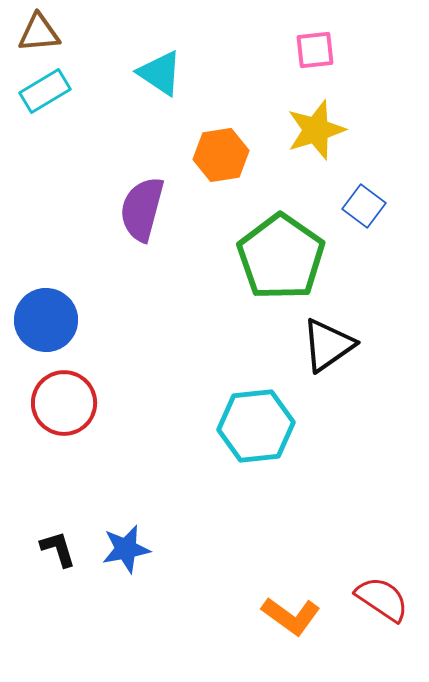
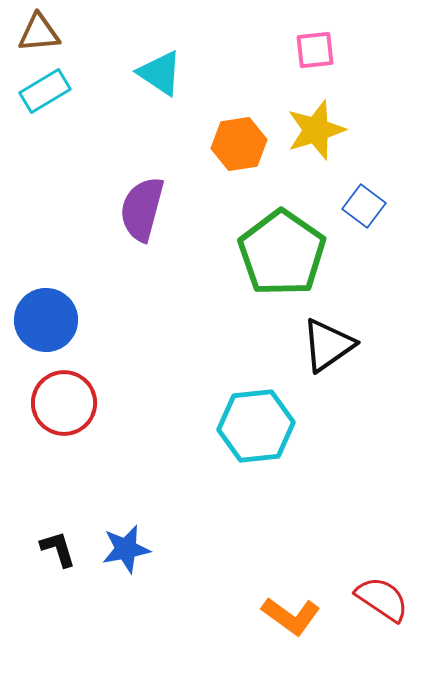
orange hexagon: moved 18 px right, 11 px up
green pentagon: moved 1 px right, 4 px up
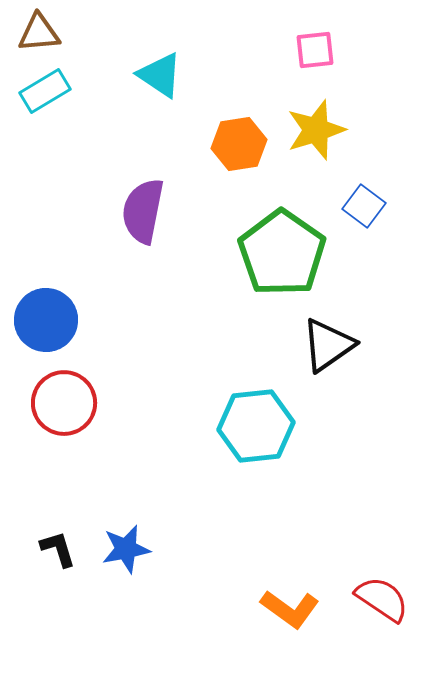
cyan triangle: moved 2 px down
purple semicircle: moved 1 px right, 2 px down; rotated 4 degrees counterclockwise
orange L-shape: moved 1 px left, 7 px up
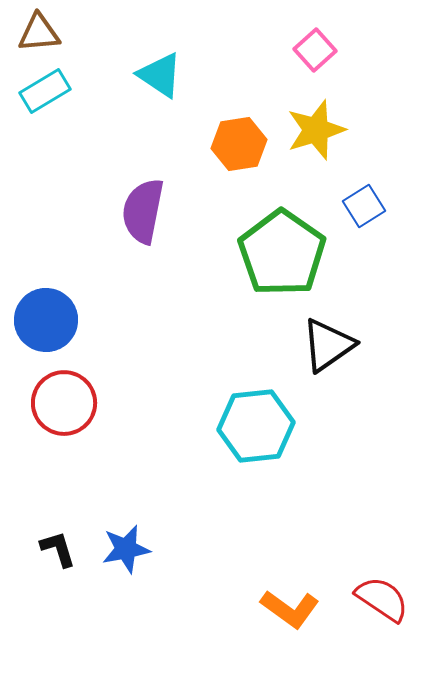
pink square: rotated 36 degrees counterclockwise
blue square: rotated 21 degrees clockwise
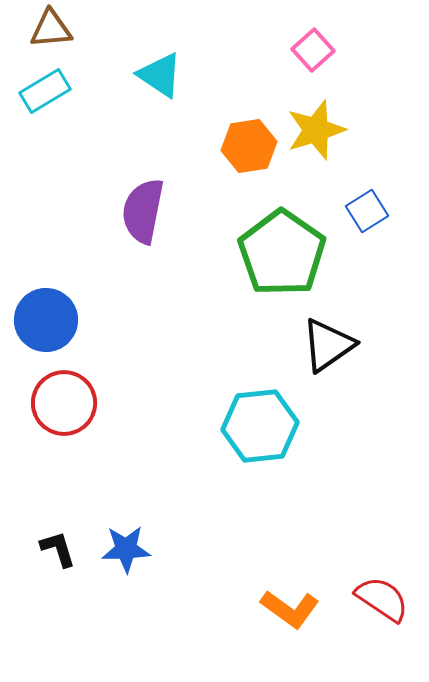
brown triangle: moved 12 px right, 4 px up
pink square: moved 2 px left
orange hexagon: moved 10 px right, 2 px down
blue square: moved 3 px right, 5 px down
cyan hexagon: moved 4 px right
blue star: rotated 9 degrees clockwise
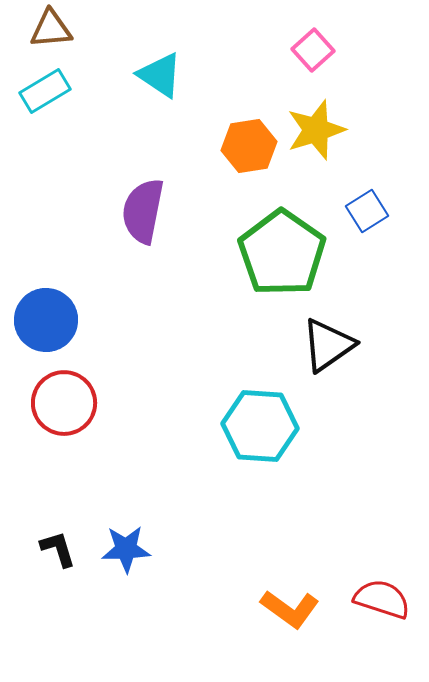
cyan hexagon: rotated 10 degrees clockwise
red semicircle: rotated 16 degrees counterclockwise
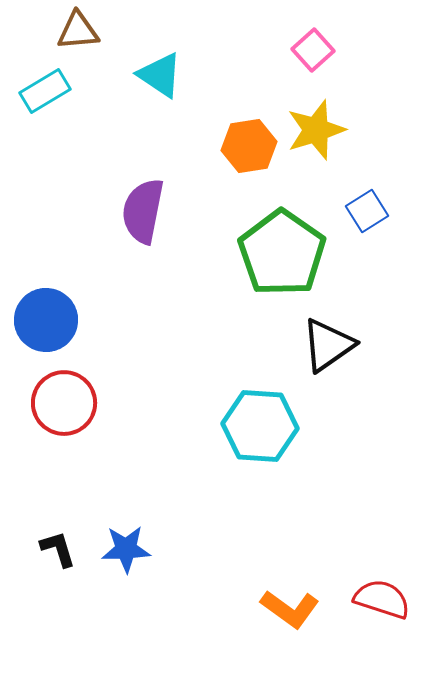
brown triangle: moved 27 px right, 2 px down
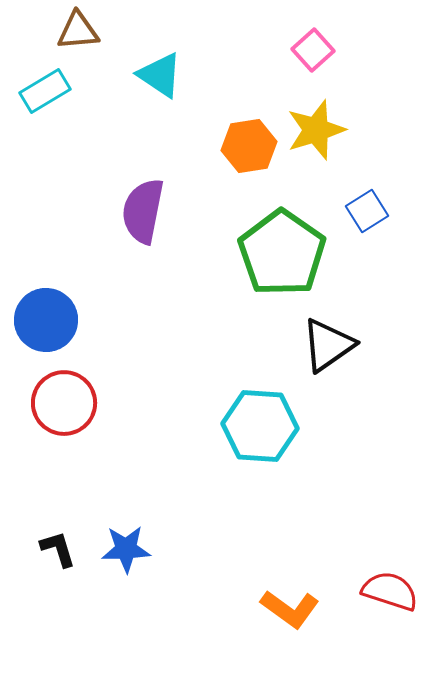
red semicircle: moved 8 px right, 8 px up
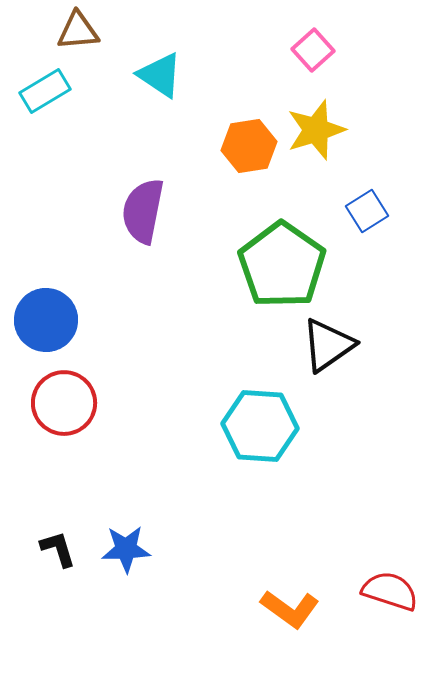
green pentagon: moved 12 px down
